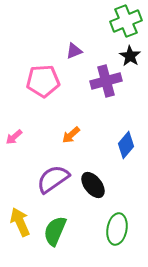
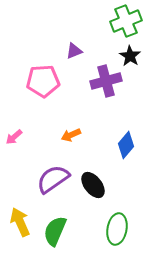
orange arrow: rotated 18 degrees clockwise
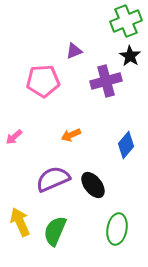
purple semicircle: rotated 12 degrees clockwise
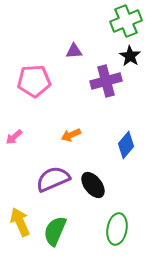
purple triangle: rotated 18 degrees clockwise
pink pentagon: moved 9 px left
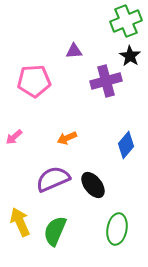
orange arrow: moved 4 px left, 3 px down
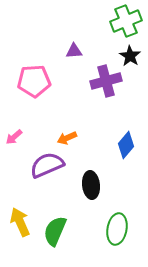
purple semicircle: moved 6 px left, 14 px up
black ellipse: moved 2 px left; rotated 32 degrees clockwise
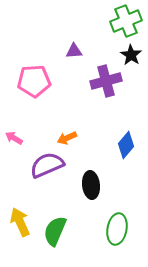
black star: moved 1 px right, 1 px up
pink arrow: moved 1 px down; rotated 72 degrees clockwise
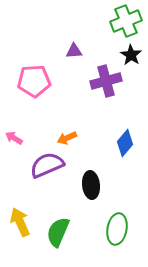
blue diamond: moved 1 px left, 2 px up
green semicircle: moved 3 px right, 1 px down
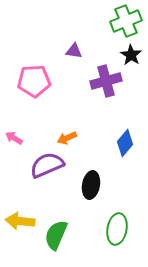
purple triangle: rotated 12 degrees clockwise
black ellipse: rotated 16 degrees clockwise
yellow arrow: moved 1 px up; rotated 60 degrees counterclockwise
green semicircle: moved 2 px left, 3 px down
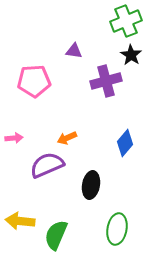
pink arrow: rotated 144 degrees clockwise
